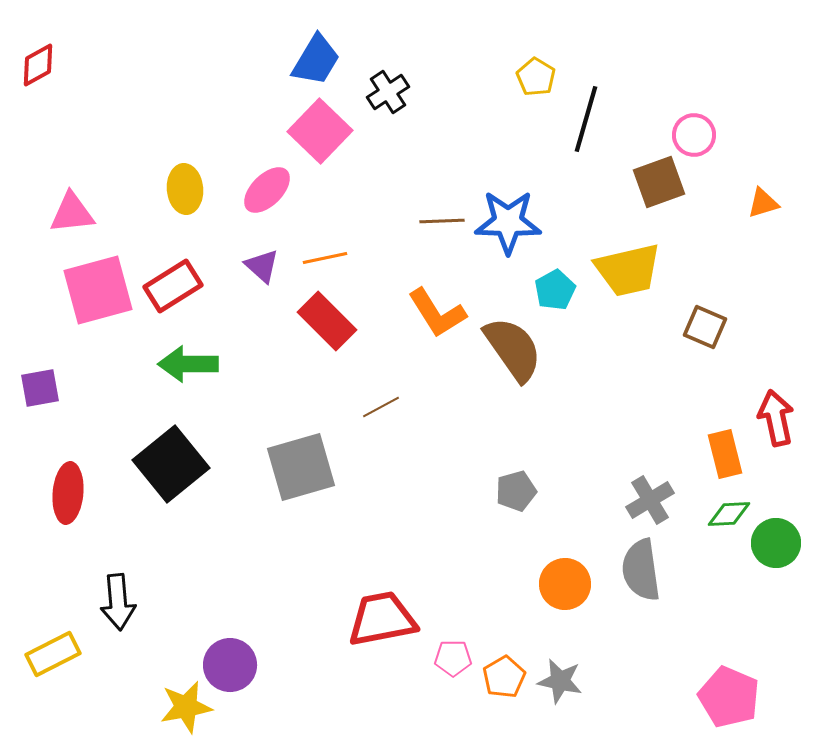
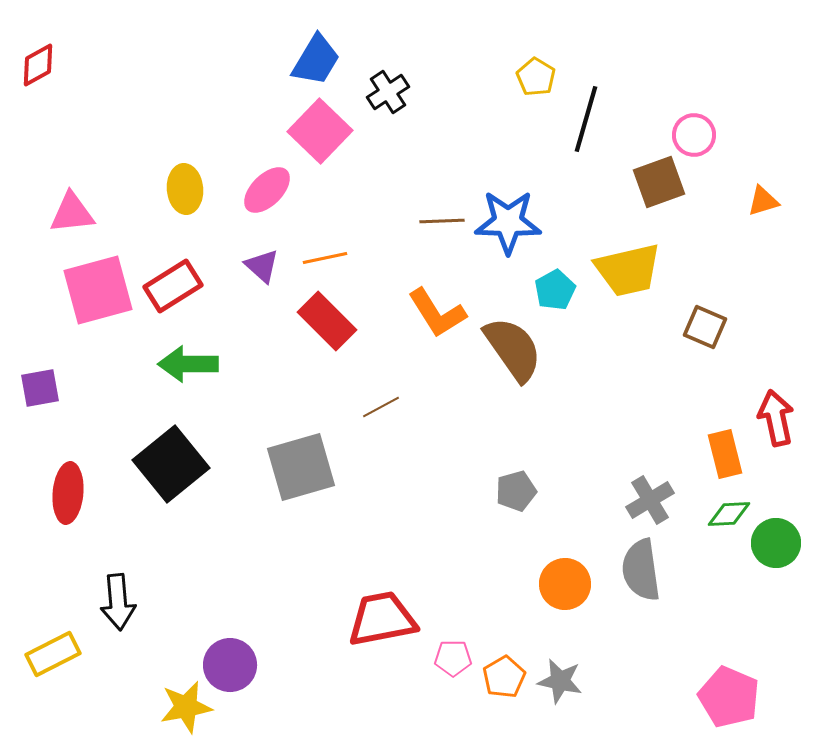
orange triangle at (763, 203): moved 2 px up
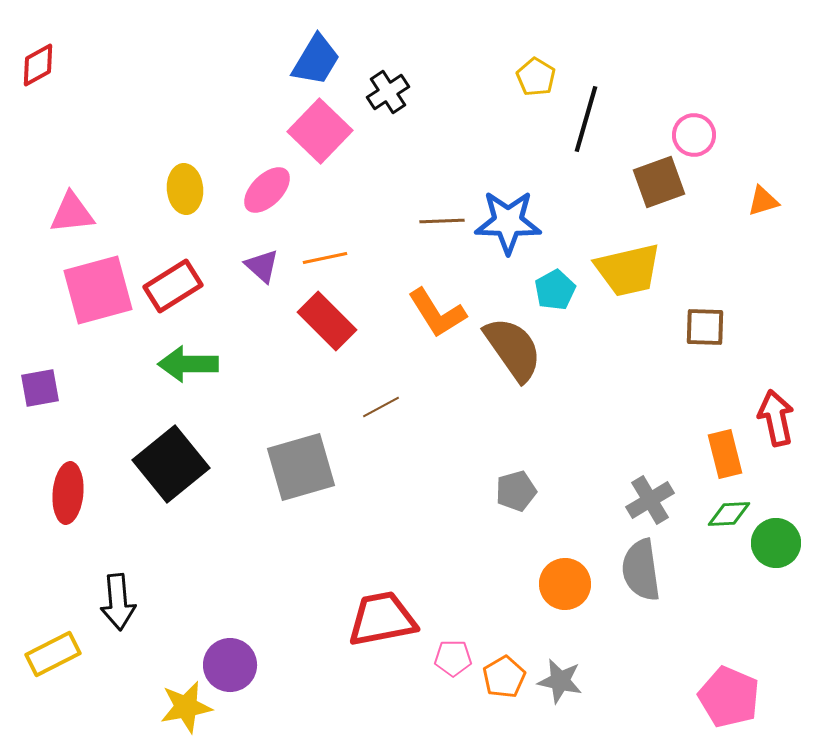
brown square at (705, 327): rotated 21 degrees counterclockwise
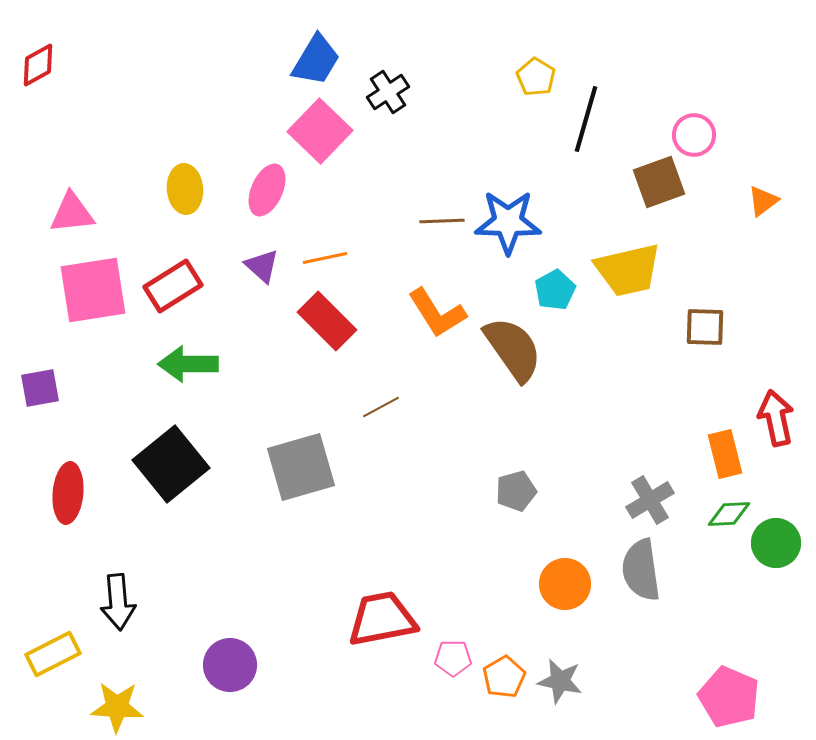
pink ellipse at (267, 190): rotated 21 degrees counterclockwise
orange triangle at (763, 201): rotated 20 degrees counterclockwise
pink square at (98, 290): moved 5 px left; rotated 6 degrees clockwise
yellow star at (186, 707): moved 69 px left; rotated 14 degrees clockwise
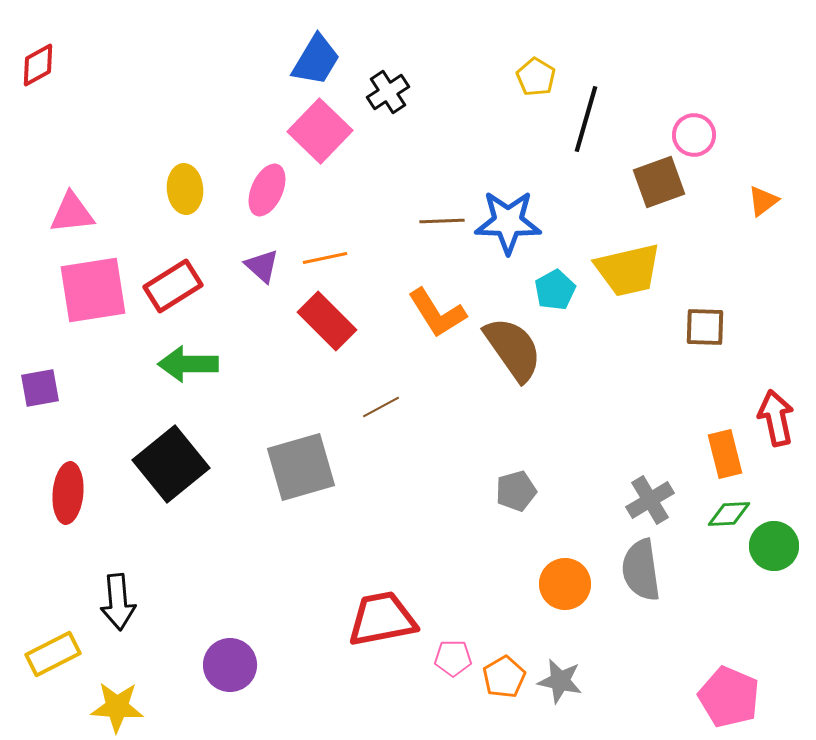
green circle at (776, 543): moved 2 px left, 3 px down
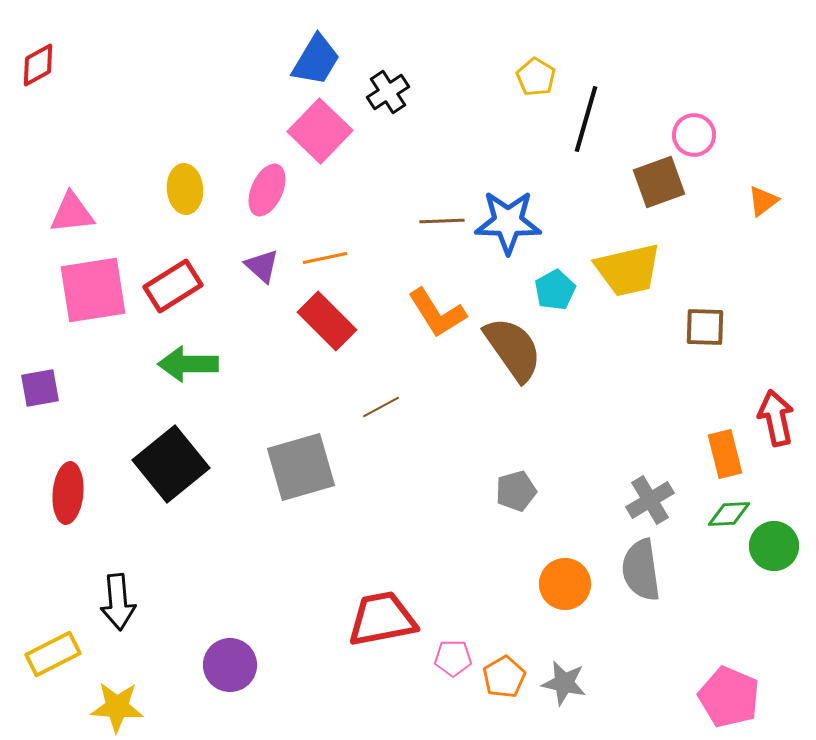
gray star at (560, 681): moved 4 px right, 2 px down
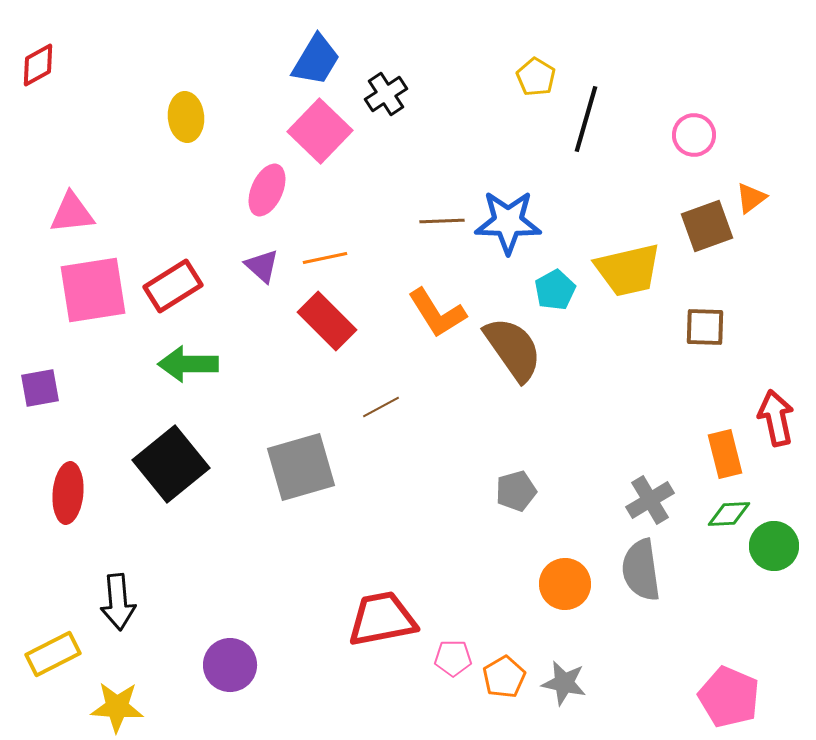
black cross at (388, 92): moved 2 px left, 2 px down
brown square at (659, 182): moved 48 px right, 44 px down
yellow ellipse at (185, 189): moved 1 px right, 72 px up
orange triangle at (763, 201): moved 12 px left, 3 px up
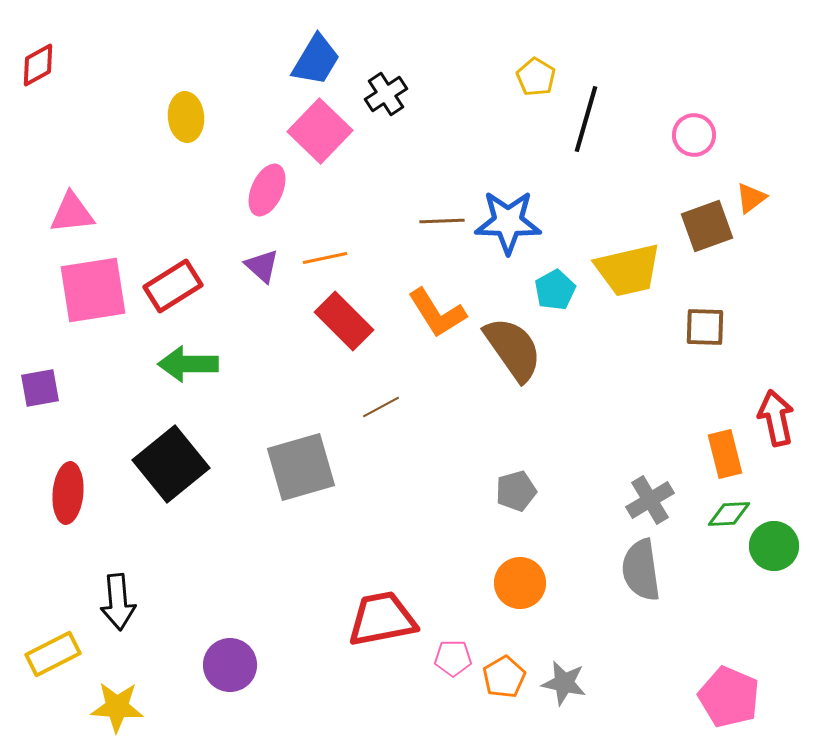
red rectangle at (327, 321): moved 17 px right
orange circle at (565, 584): moved 45 px left, 1 px up
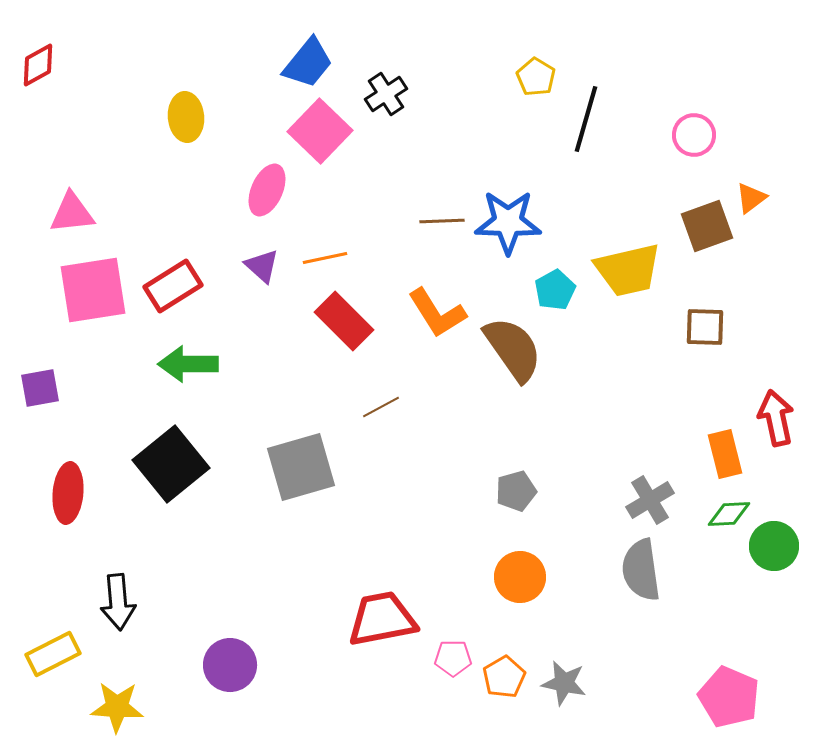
blue trapezoid at (316, 60): moved 8 px left, 3 px down; rotated 8 degrees clockwise
orange circle at (520, 583): moved 6 px up
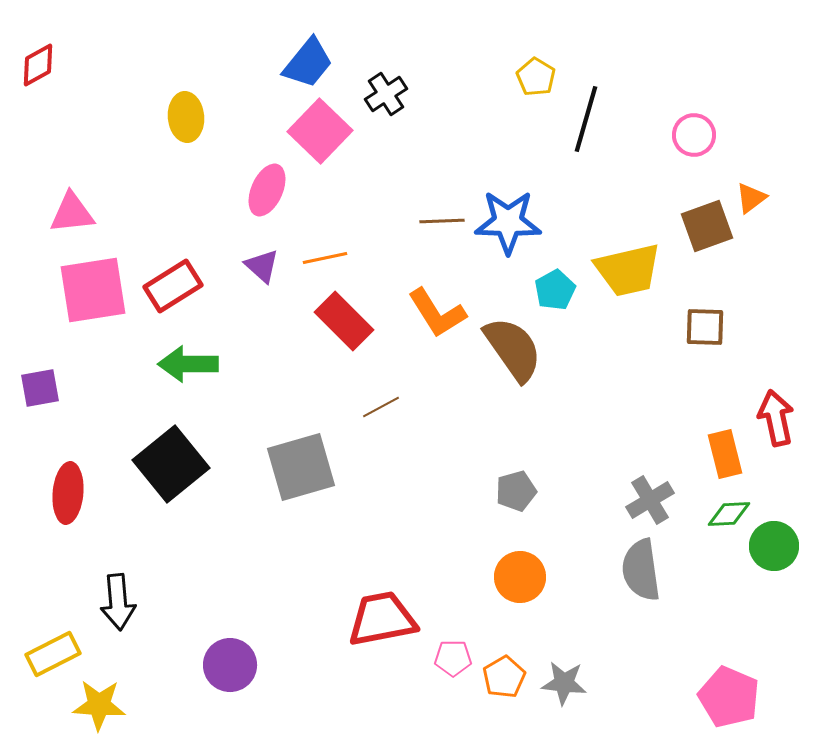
gray star at (564, 683): rotated 6 degrees counterclockwise
yellow star at (117, 707): moved 18 px left, 2 px up
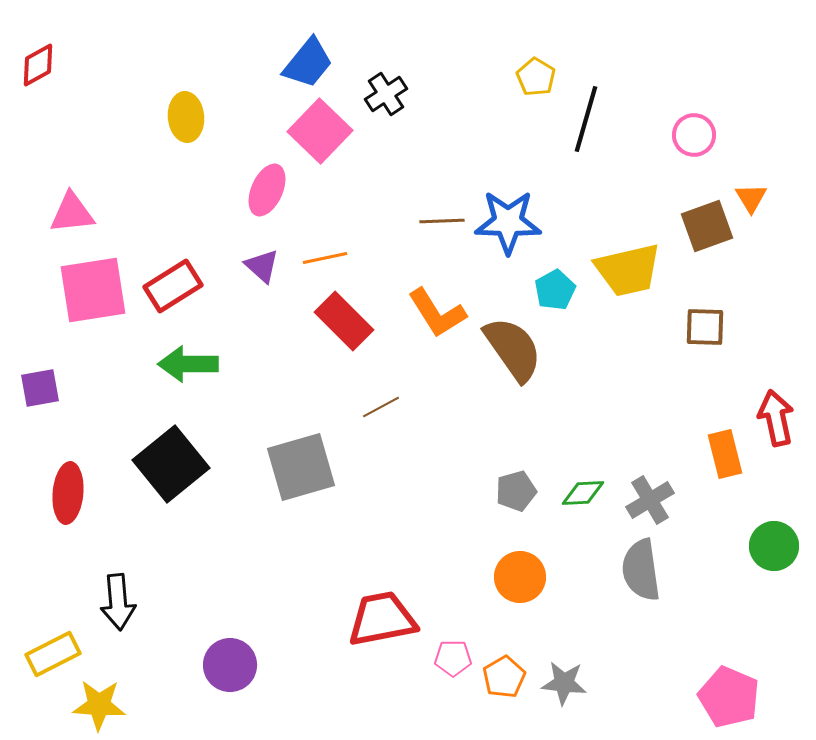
orange triangle at (751, 198): rotated 24 degrees counterclockwise
green diamond at (729, 514): moved 146 px left, 21 px up
